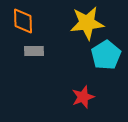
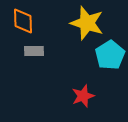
yellow star: rotated 24 degrees clockwise
cyan pentagon: moved 4 px right
red star: moved 1 px up
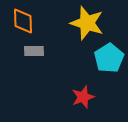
cyan pentagon: moved 1 px left, 3 px down
red star: moved 1 px down
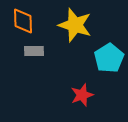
yellow star: moved 12 px left, 2 px down
red star: moved 1 px left, 2 px up
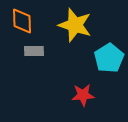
orange diamond: moved 1 px left
red star: moved 1 px right; rotated 15 degrees clockwise
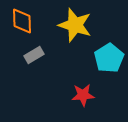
gray rectangle: moved 4 px down; rotated 30 degrees counterclockwise
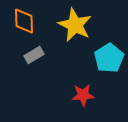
orange diamond: moved 2 px right
yellow star: rotated 8 degrees clockwise
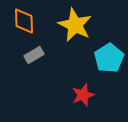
red star: rotated 15 degrees counterclockwise
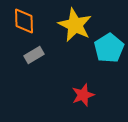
cyan pentagon: moved 10 px up
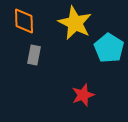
yellow star: moved 2 px up
cyan pentagon: rotated 8 degrees counterclockwise
gray rectangle: rotated 48 degrees counterclockwise
